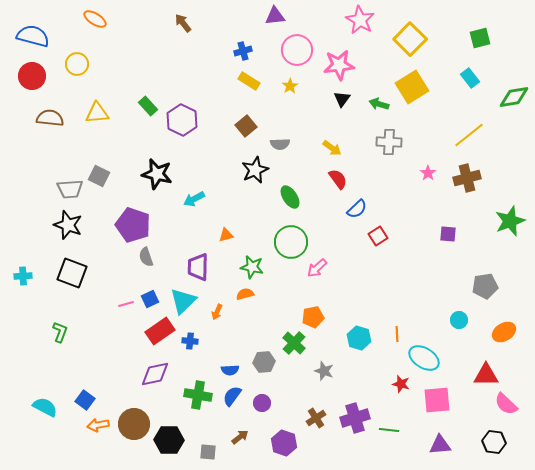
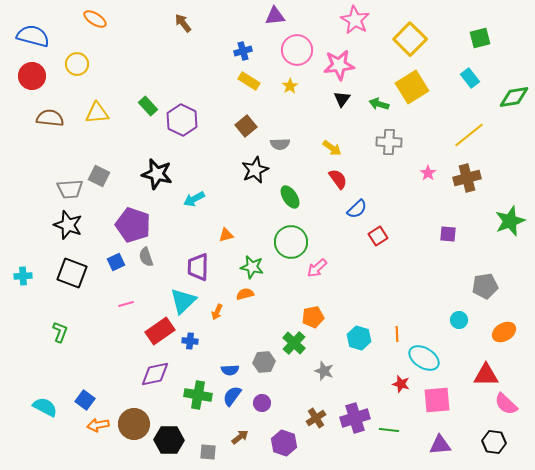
pink star at (360, 20): moved 5 px left
blue square at (150, 299): moved 34 px left, 37 px up
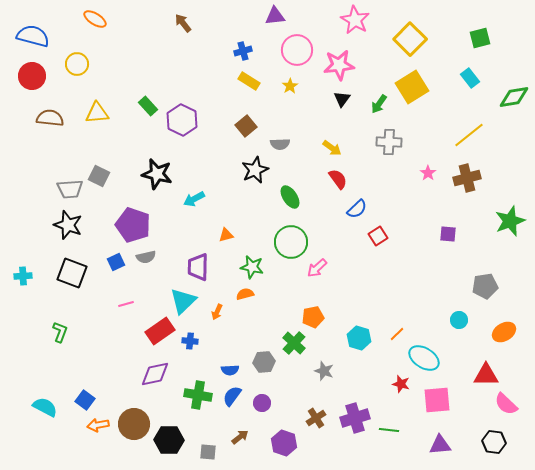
green arrow at (379, 104): rotated 72 degrees counterclockwise
gray semicircle at (146, 257): rotated 84 degrees counterclockwise
orange line at (397, 334): rotated 49 degrees clockwise
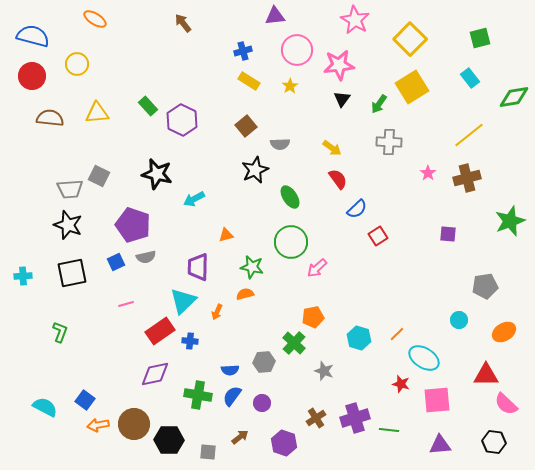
black square at (72, 273): rotated 32 degrees counterclockwise
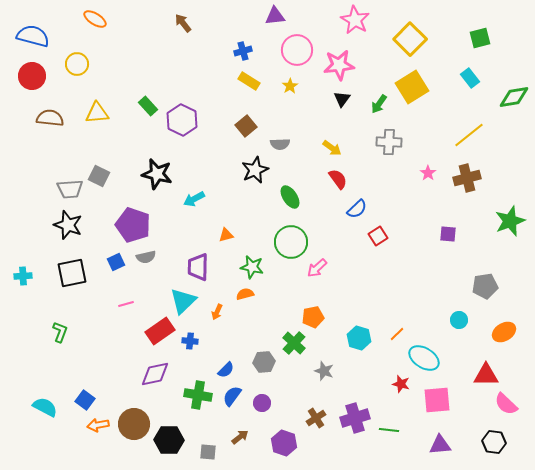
blue semicircle at (230, 370): moved 4 px left; rotated 42 degrees counterclockwise
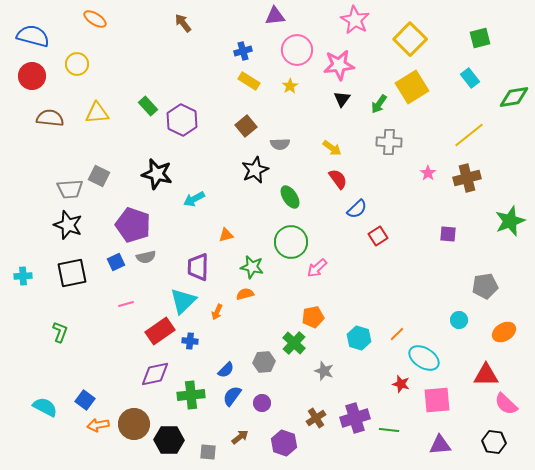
green cross at (198, 395): moved 7 px left; rotated 16 degrees counterclockwise
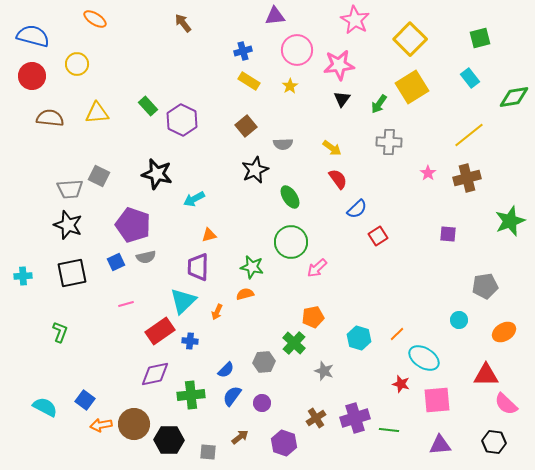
gray semicircle at (280, 144): moved 3 px right
orange triangle at (226, 235): moved 17 px left
orange arrow at (98, 425): moved 3 px right
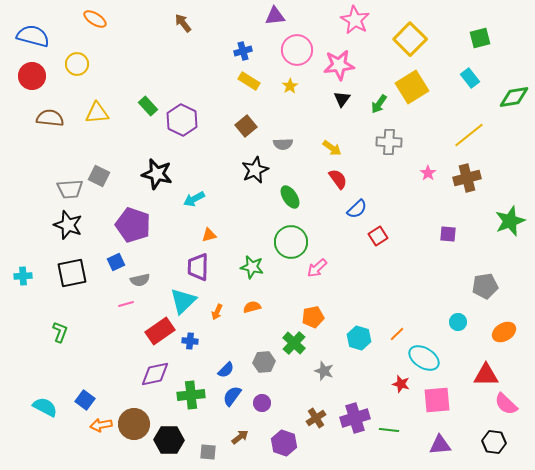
gray semicircle at (146, 257): moved 6 px left, 23 px down
orange semicircle at (245, 294): moved 7 px right, 13 px down
cyan circle at (459, 320): moved 1 px left, 2 px down
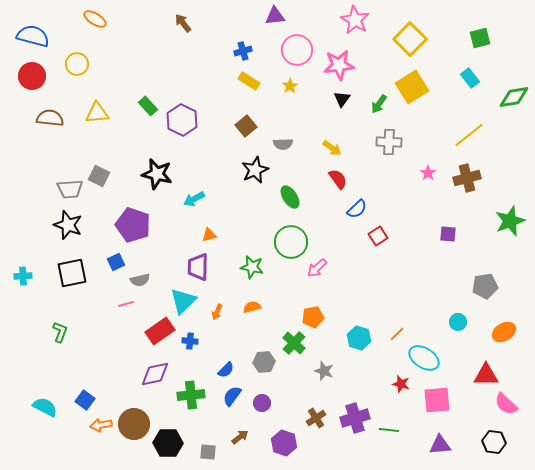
black hexagon at (169, 440): moved 1 px left, 3 px down
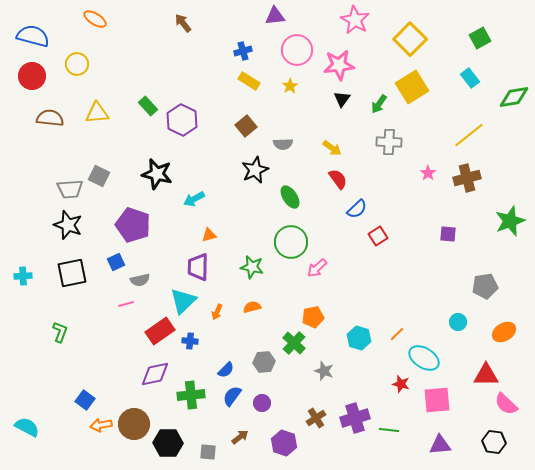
green square at (480, 38): rotated 15 degrees counterclockwise
cyan semicircle at (45, 407): moved 18 px left, 20 px down
